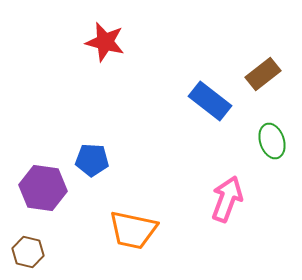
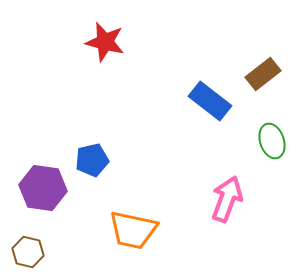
blue pentagon: rotated 16 degrees counterclockwise
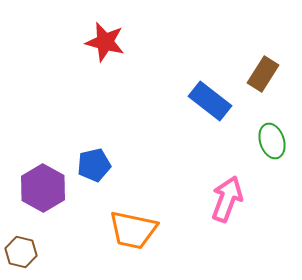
brown rectangle: rotated 20 degrees counterclockwise
blue pentagon: moved 2 px right, 5 px down
purple hexagon: rotated 21 degrees clockwise
brown hexagon: moved 7 px left
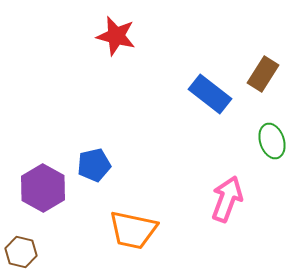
red star: moved 11 px right, 6 px up
blue rectangle: moved 7 px up
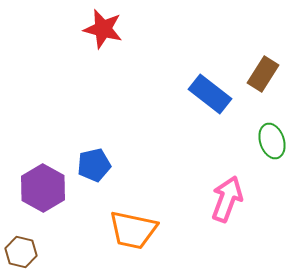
red star: moved 13 px left, 7 px up
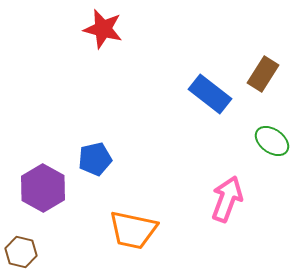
green ellipse: rotated 36 degrees counterclockwise
blue pentagon: moved 1 px right, 6 px up
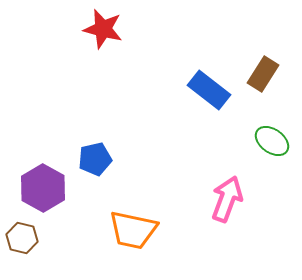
blue rectangle: moved 1 px left, 4 px up
brown hexagon: moved 1 px right, 14 px up
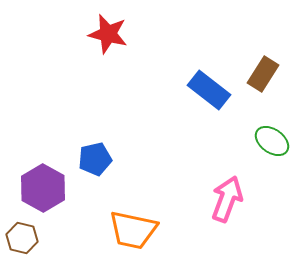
red star: moved 5 px right, 5 px down
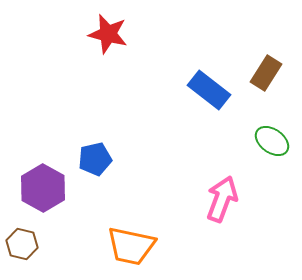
brown rectangle: moved 3 px right, 1 px up
pink arrow: moved 5 px left
orange trapezoid: moved 2 px left, 16 px down
brown hexagon: moved 6 px down
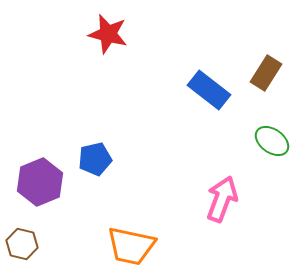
purple hexagon: moved 3 px left, 6 px up; rotated 9 degrees clockwise
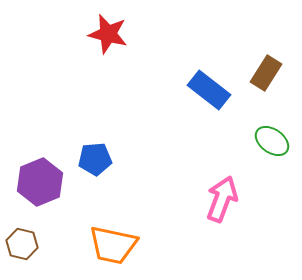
blue pentagon: rotated 8 degrees clockwise
orange trapezoid: moved 18 px left, 1 px up
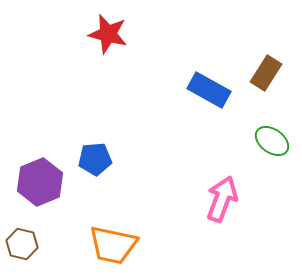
blue rectangle: rotated 9 degrees counterclockwise
